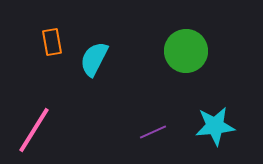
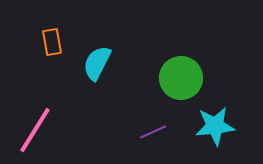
green circle: moved 5 px left, 27 px down
cyan semicircle: moved 3 px right, 4 px down
pink line: moved 1 px right
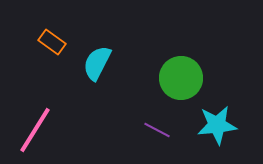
orange rectangle: rotated 44 degrees counterclockwise
cyan star: moved 2 px right, 1 px up
purple line: moved 4 px right, 2 px up; rotated 52 degrees clockwise
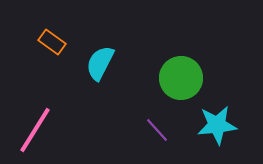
cyan semicircle: moved 3 px right
purple line: rotated 20 degrees clockwise
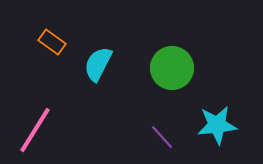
cyan semicircle: moved 2 px left, 1 px down
green circle: moved 9 px left, 10 px up
purple line: moved 5 px right, 7 px down
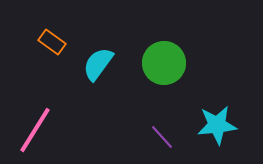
cyan semicircle: rotated 9 degrees clockwise
green circle: moved 8 px left, 5 px up
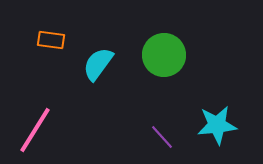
orange rectangle: moved 1 px left, 2 px up; rotated 28 degrees counterclockwise
green circle: moved 8 px up
